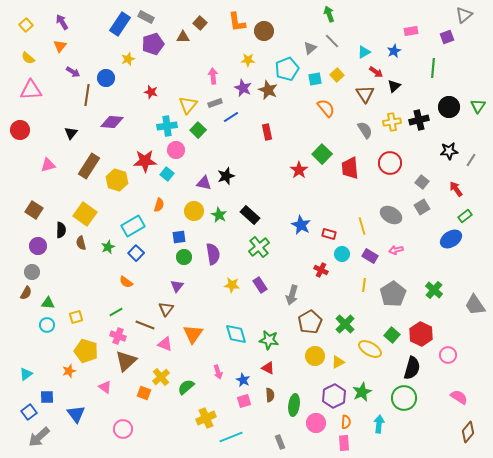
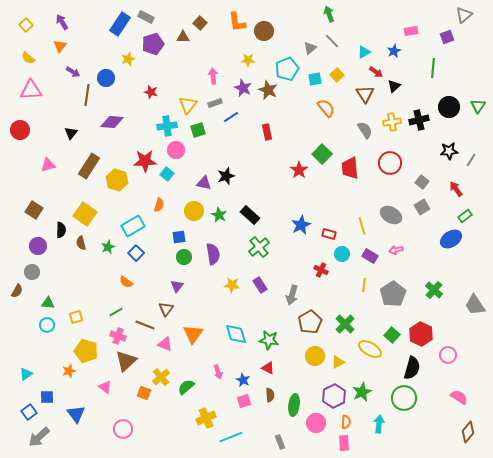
green square at (198, 130): rotated 28 degrees clockwise
blue star at (301, 225): rotated 18 degrees clockwise
brown semicircle at (26, 293): moved 9 px left, 2 px up
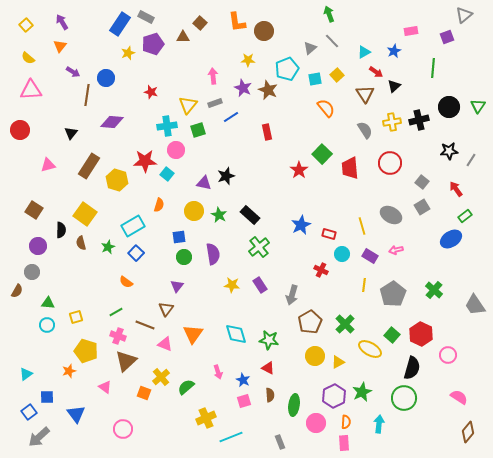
yellow star at (128, 59): moved 6 px up
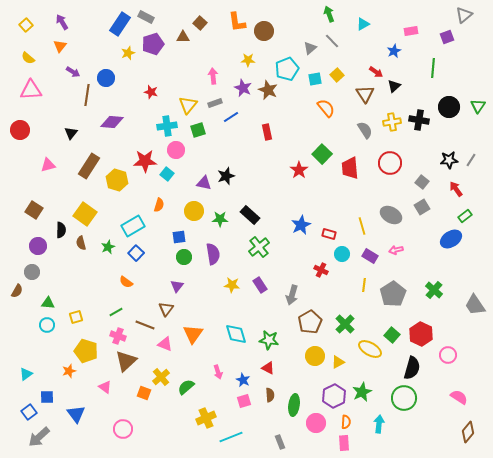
cyan triangle at (364, 52): moved 1 px left, 28 px up
black cross at (419, 120): rotated 24 degrees clockwise
black star at (449, 151): moved 9 px down
green star at (219, 215): moved 1 px right, 4 px down; rotated 28 degrees counterclockwise
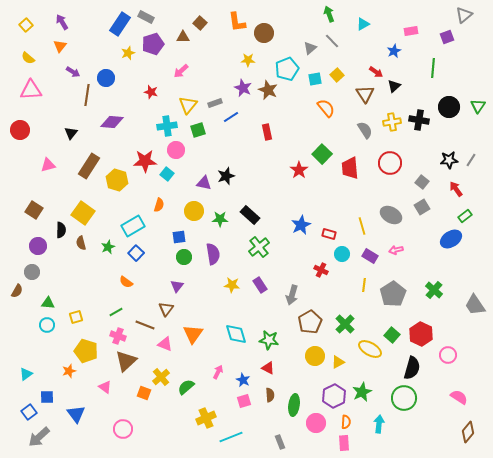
brown circle at (264, 31): moved 2 px down
pink arrow at (213, 76): moved 32 px left, 5 px up; rotated 126 degrees counterclockwise
yellow square at (85, 214): moved 2 px left, 1 px up
pink arrow at (218, 372): rotated 136 degrees counterclockwise
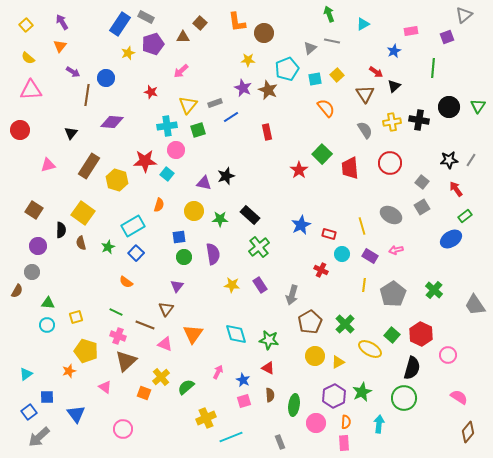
gray line at (332, 41): rotated 35 degrees counterclockwise
green line at (116, 312): rotated 56 degrees clockwise
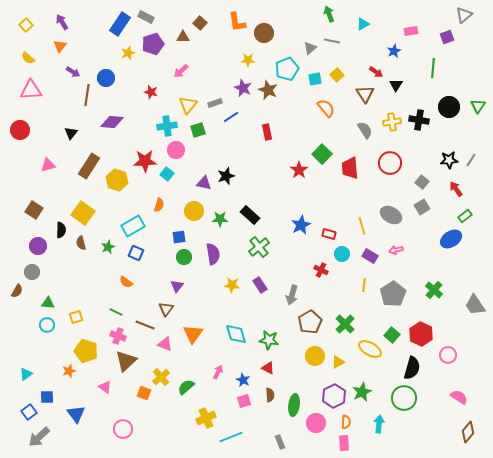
black triangle at (394, 86): moved 2 px right, 1 px up; rotated 16 degrees counterclockwise
blue square at (136, 253): rotated 21 degrees counterclockwise
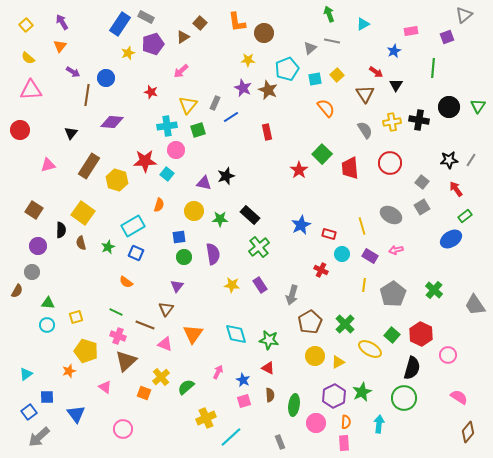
brown triangle at (183, 37): rotated 32 degrees counterclockwise
gray rectangle at (215, 103): rotated 48 degrees counterclockwise
cyan line at (231, 437): rotated 20 degrees counterclockwise
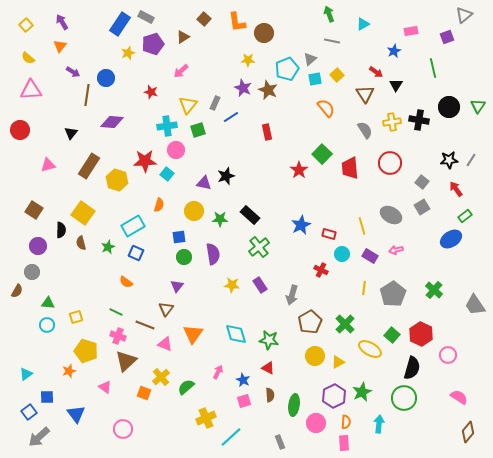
brown square at (200, 23): moved 4 px right, 4 px up
gray triangle at (310, 48): moved 11 px down
green line at (433, 68): rotated 18 degrees counterclockwise
yellow line at (364, 285): moved 3 px down
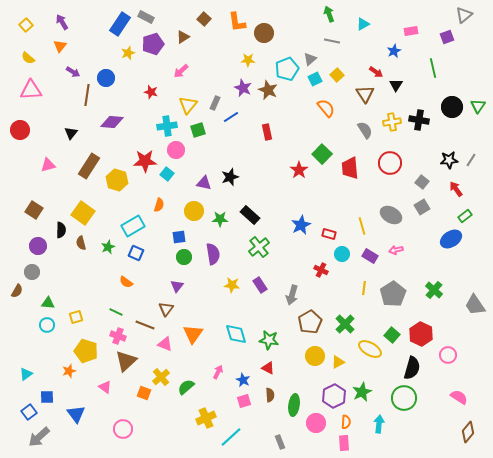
cyan square at (315, 79): rotated 16 degrees counterclockwise
black circle at (449, 107): moved 3 px right
black star at (226, 176): moved 4 px right, 1 px down
